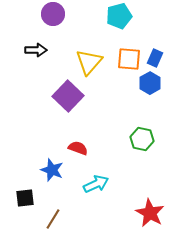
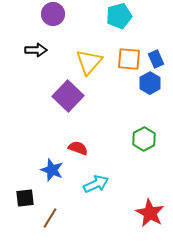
blue rectangle: moved 1 px right, 1 px down; rotated 48 degrees counterclockwise
green hexagon: moved 2 px right; rotated 20 degrees clockwise
brown line: moved 3 px left, 1 px up
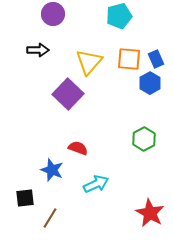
black arrow: moved 2 px right
purple square: moved 2 px up
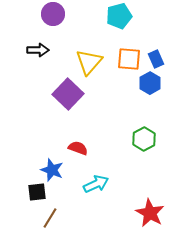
black square: moved 12 px right, 6 px up
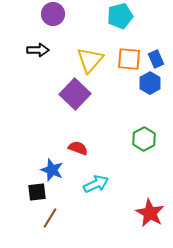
cyan pentagon: moved 1 px right
yellow triangle: moved 1 px right, 2 px up
purple square: moved 7 px right
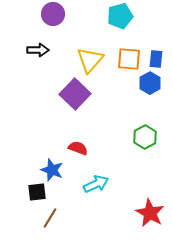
blue rectangle: rotated 30 degrees clockwise
green hexagon: moved 1 px right, 2 px up
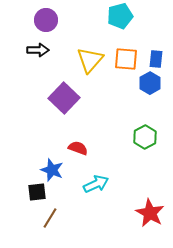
purple circle: moved 7 px left, 6 px down
orange square: moved 3 px left
purple square: moved 11 px left, 4 px down
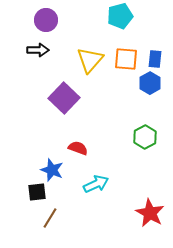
blue rectangle: moved 1 px left
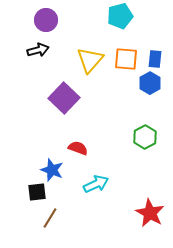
black arrow: rotated 15 degrees counterclockwise
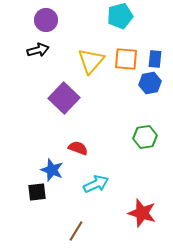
yellow triangle: moved 1 px right, 1 px down
blue hexagon: rotated 20 degrees clockwise
green hexagon: rotated 20 degrees clockwise
red star: moved 8 px left; rotated 12 degrees counterclockwise
brown line: moved 26 px right, 13 px down
